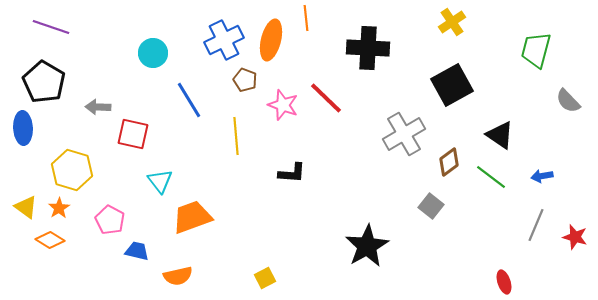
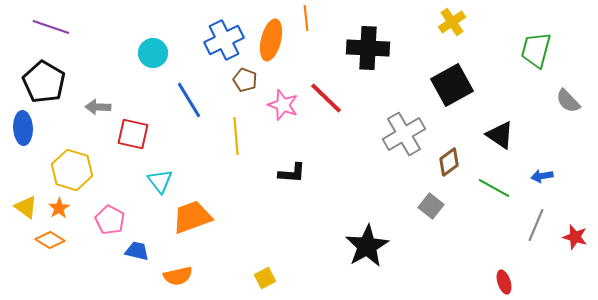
green line: moved 3 px right, 11 px down; rotated 8 degrees counterclockwise
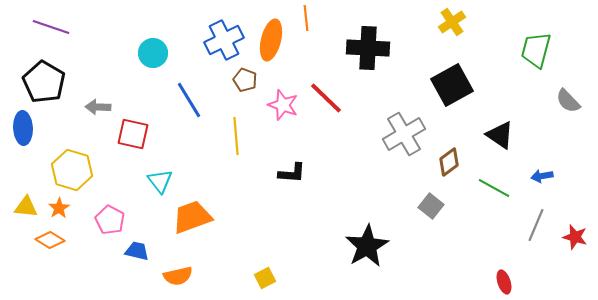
yellow triangle: rotated 30 degrees counterclockwise
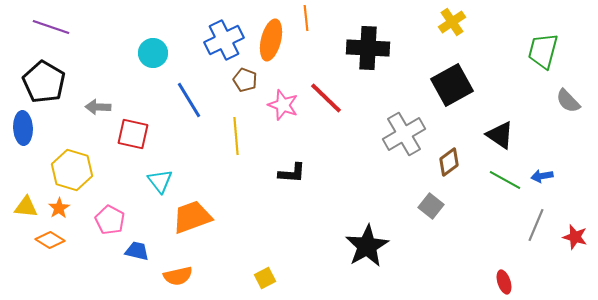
green trapezoid: moved 7 px right, 1 px down
green line: moved 11 px right, 8 px up
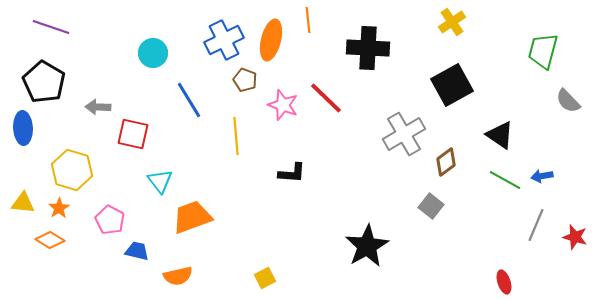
orange line: moved 2 px right, 2 px down
brown diamond: moved 3 px left
yellow triangle: moved 3 px left, 4 px up
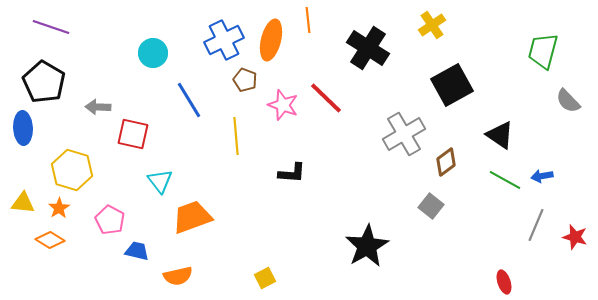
yellow cross: moved 20 px left, 3 px down
black cross: rotated 30 degrees clockwise
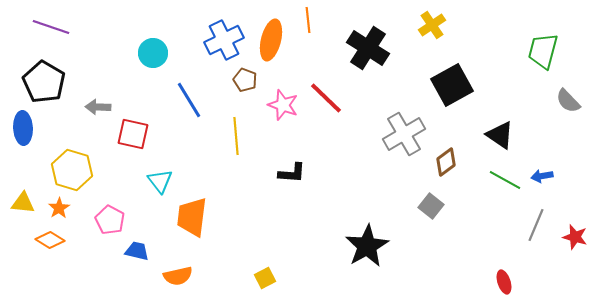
orange trapezoid: rotated 63 degrees counterclockwise
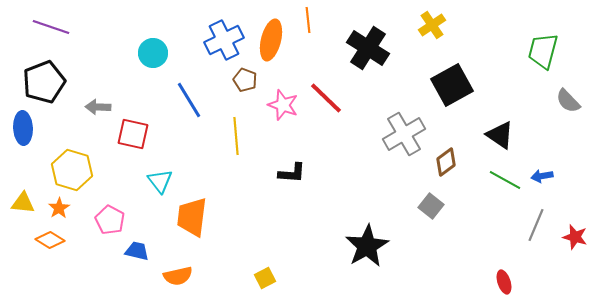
black pentagon: rotated 21 degrees clockwise
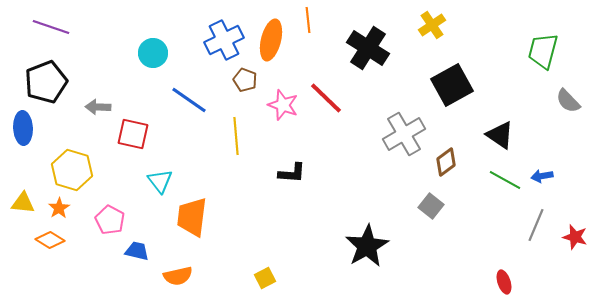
black pentagon: moved 2 px right
blue line: rotated 24 degrees counterclockwise
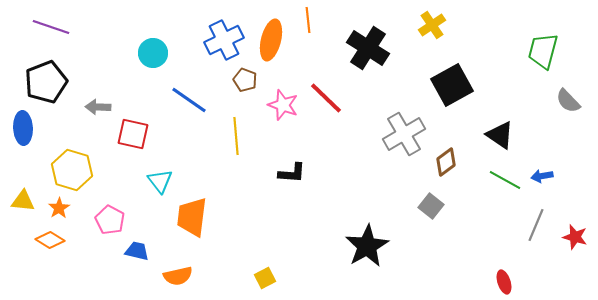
yellow triangle: moved 2 px up
